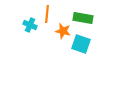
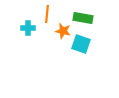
cyan cross: moved 2 px left, 3 px down; rotated 24 degrees counterclockwise
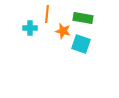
cyan cross: moved 2 px right
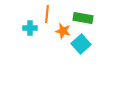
cyan square: rotated 30 degrees clockwise
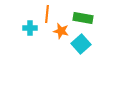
orange star: moved 2 px left
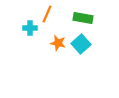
orange line: rotated 18 degrees clockwise
orange star: moved 3 px left, 12 px down
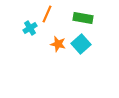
cyan cross: rotated 32 degrees counterclockwise
orange star: moved 1 px down
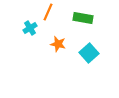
orange line: moved 1 px right, 2 px up
cyan square: moved 8 px right, 9 px down
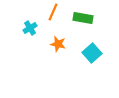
orange line: moved 5 px right
cyan square: moved 3 px right
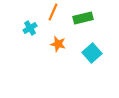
green rectangle: rotated 24 degrees counterclockwise
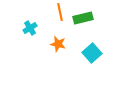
orange line: moved 7 px right; rotated 36 degrees counterclockwise
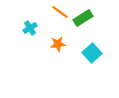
orange line: rotated 42 degrees counterclockwise
green rectangle: rotated 18 degrees counterclockwise
orange star: rotated 21 degrees counterclockwise
